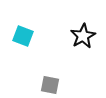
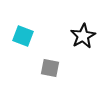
gray square: moved 17 px up
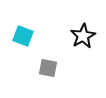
gray square: moved 2 px left
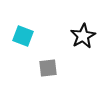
gray square: rotated 18 degrees counterclockwise
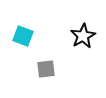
gray square: moved 2 px left, 1 px down
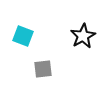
gray square: moved 3 px left
